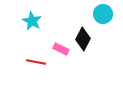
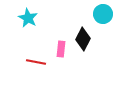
cyan star: moved 4 px left, 3 px up
pink rectangle: rotated 70 degrees clockwise
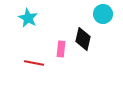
black diamond: rotated 15 degrees counterclockwise
red line: moved 2 px left, 1 px down
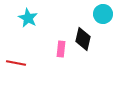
red line: moved 18 px left
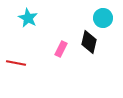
cyan circle: moved 4 px down
black diamond: moved 6 px right, 3 px down
pink rectangle: rotated 21 degrees clockwise
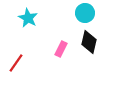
cyan circle: moved 18 px left, 5 px up
red line: rotated 66 degrees counterclockwise
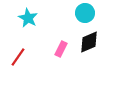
black diamond: rotated 55 degrees clockwise
red line: moved 2 px right, 6 px up
